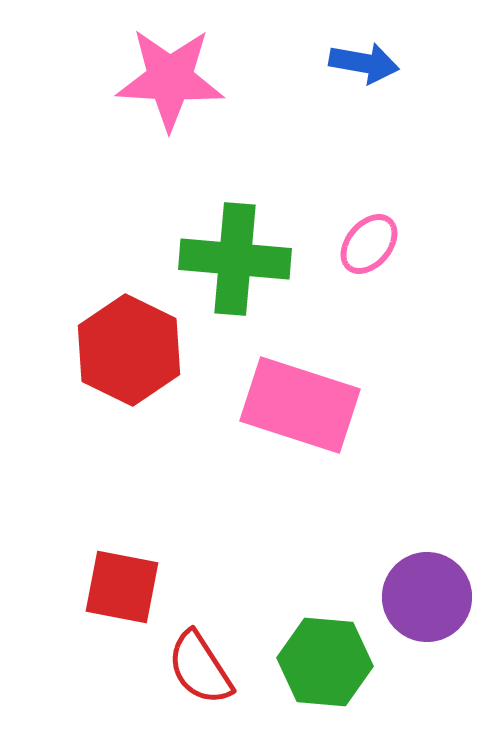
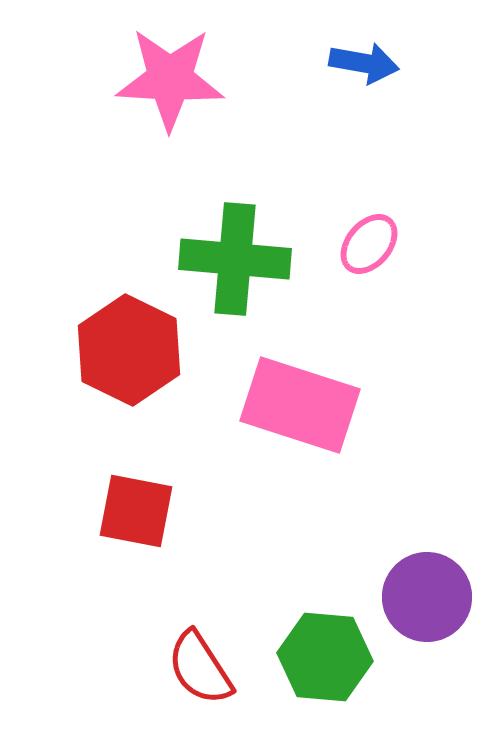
red square: moved 14 px right, 76 px up
green hexagon: moved 5 px up
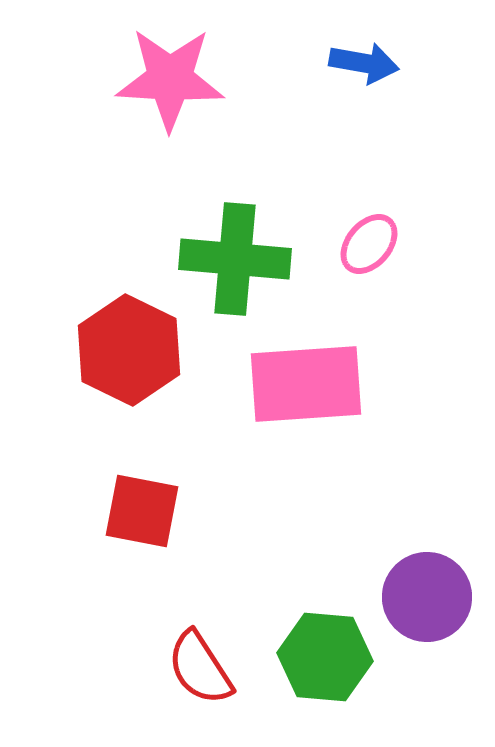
pink rectangle: moved 6 px right, 21 px up; rotated 22 degrees counterclockwise
red square: moved 6 px right
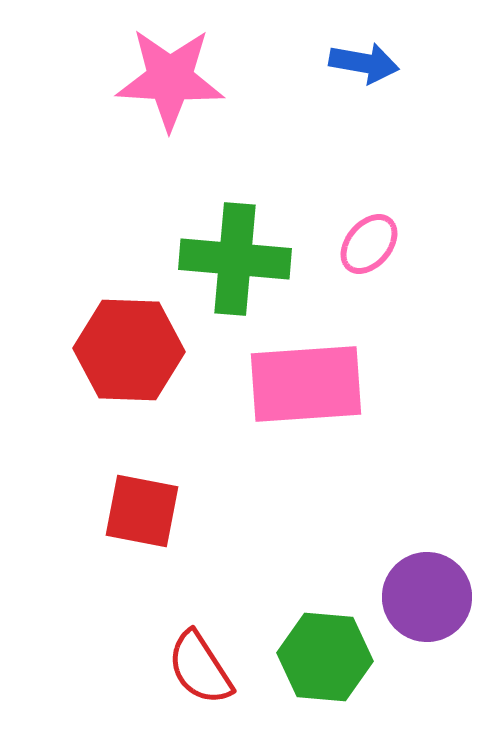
red hexagon: rotated 24 degrees counterclockwise
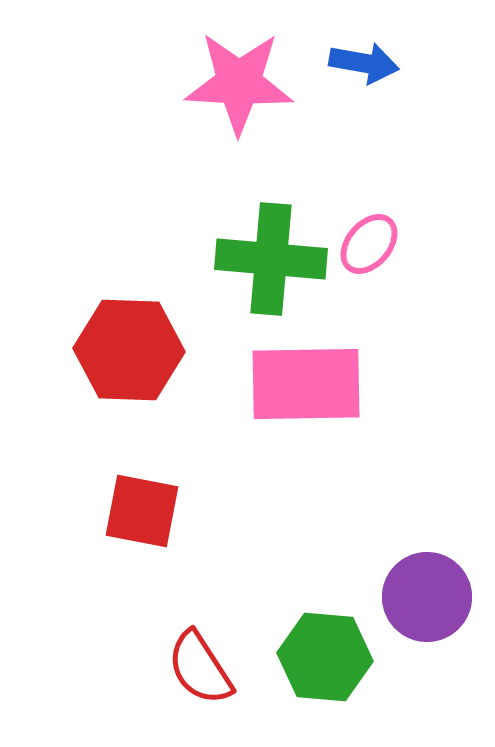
pink star: moved 69 px right, 4 px down
green cross: moved 36 px right
pink rectangle: rotated 3 degrees clockwise
